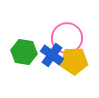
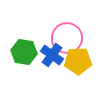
yellow pentagon: moved 4 px right
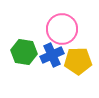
pink circle: moved 5 px left, 9 px up
blue cross: rotated 30 degrees clockwise
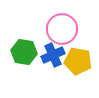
blue cross: moved 1 px right
yellow pentagon: rotated 12 degrees clockwise
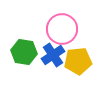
blue cross: rotated 10 degrees counterclockwise
yellow pentagon: rotated 16 degrees counterclockwise
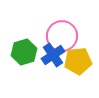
pink circle: moved 7 px down
green hexagon: rotated 25 degrees counterclockwise
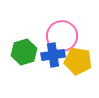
blue cross: rotated 25 degrees clockwise
yellow pentagon: rotated 16 degrees clockwise
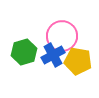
blue cross: rotated 20 degrees counterclockwise
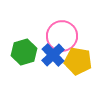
blue cross: rotated 15 degrees counterclockwise
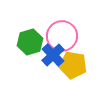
green hexagon: moved 6 px right, 10 px up
yellow pentagon: moved 5 px left, 4 px down
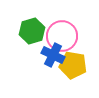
green hexagon: moved 2 px right, 11 px up
blue cross: rotated 20 degrees counterclockwise
